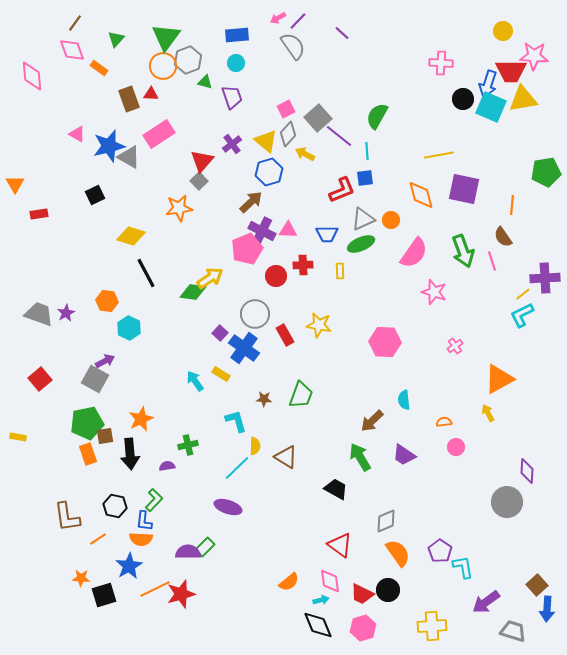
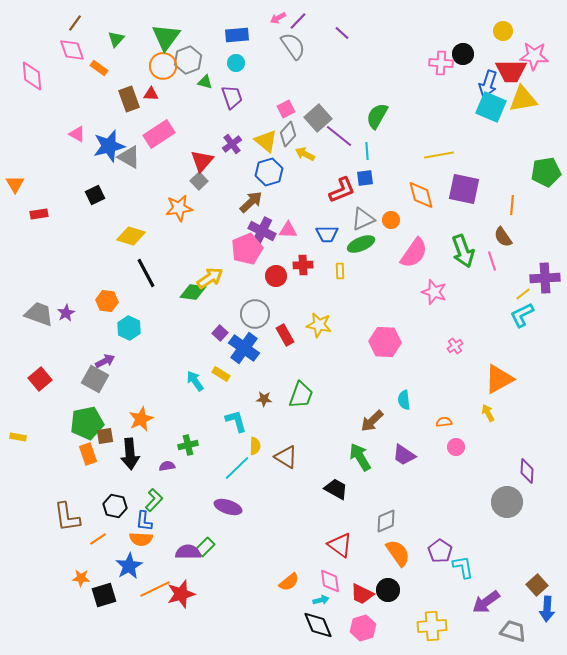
black circle at (463, 99): moved 45 px up
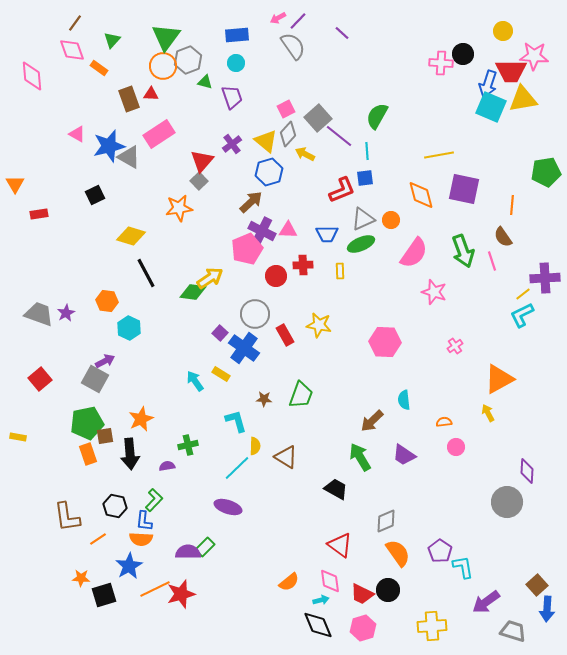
green triangle at (116, 39): moved 4 px left, 1 px down
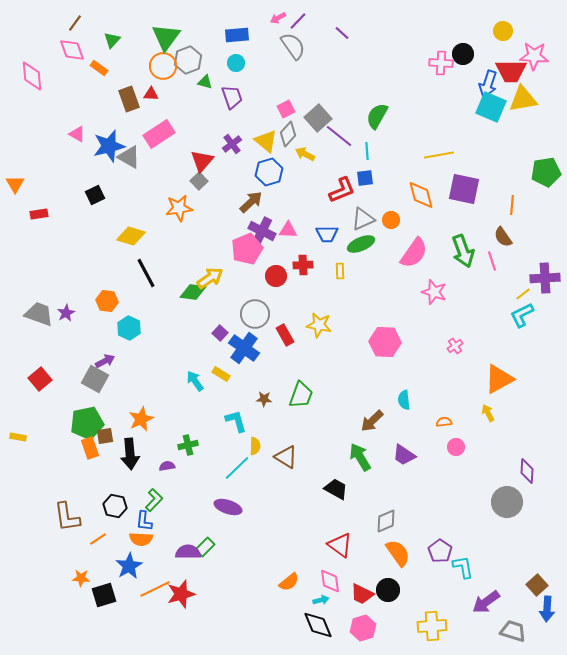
orange rectangle at (88, 454): moved 2 px right, 6 px up
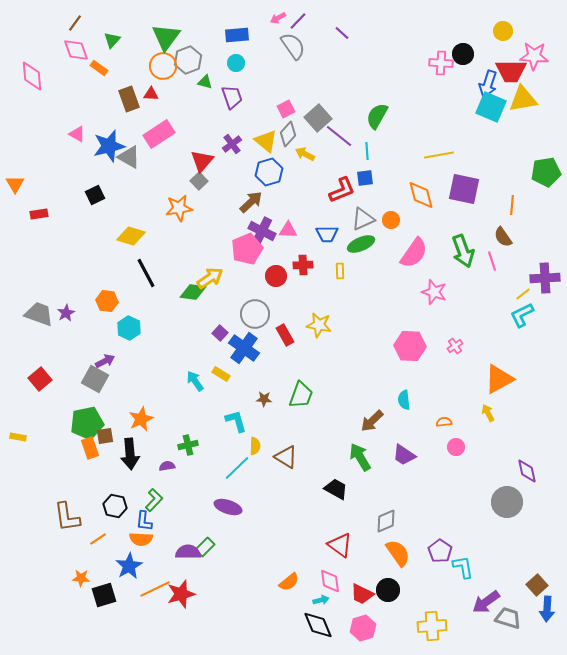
pink diamond at (72, 50): moved 4 px right
pink hexagon at (385, 342): moved 25 px right, 4 px down
purple diamond at (527, 471): rotated 15 degrees counterclockwise
gray trapezoid at (513, 631): moved 5 px left, 13 px up
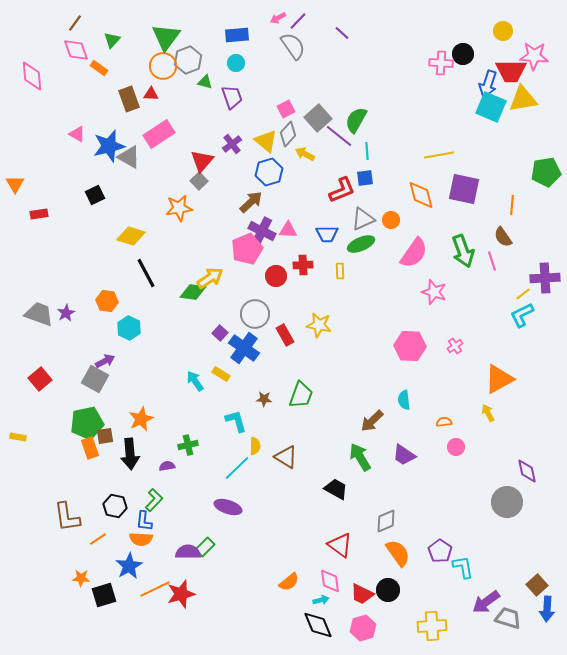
green semicircle at (377, 116): moved 21 px left, 4 px down
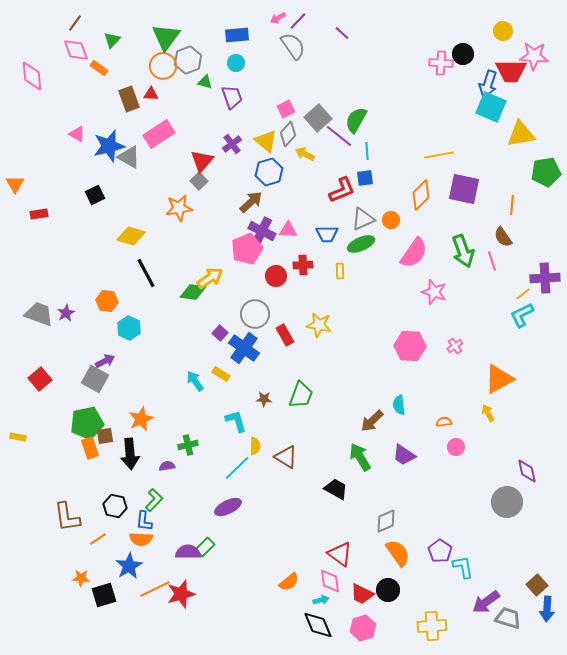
yellow triangle at (523, 99): moved 2 px left, 35 px down
orange diamond at (421, 195): rotated 60 degrees clockwise
cyan semicircle at (404, 400): moved 5 px left, 5 px down
purple ellipse at (228, 507): rotated 44 degrees counterclockwise
red triangle at (340, 545): moved 9 px down
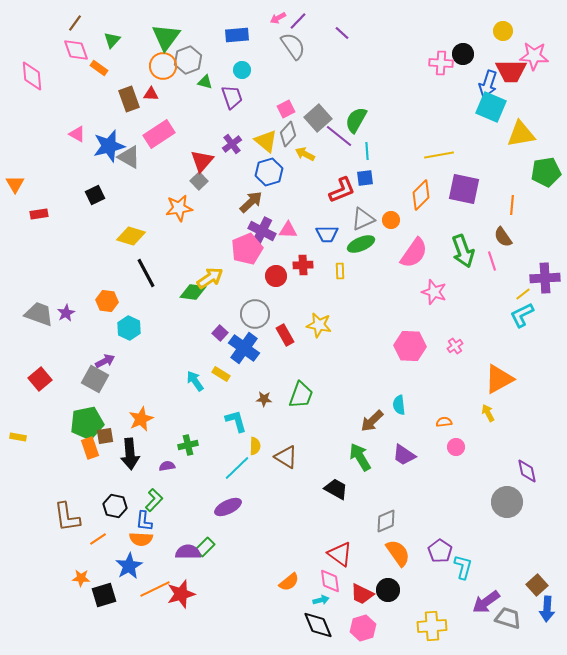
cyan circle at (236, 63): moved 6 px right, 7 px down
cyan L-shape at (463, 567): rotated 25 degrees clockwise
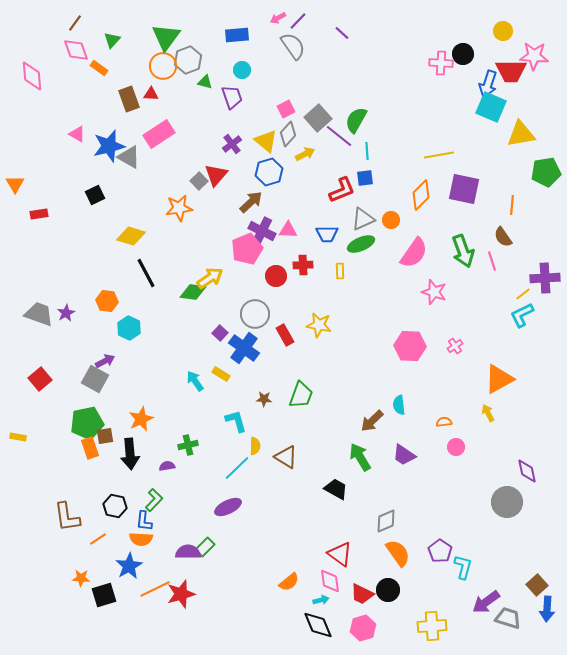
yellow arrow at (305, 154): rotated 126 degrees clockwise
red triangle at (202, 161): moved 14 px right, 14 px down
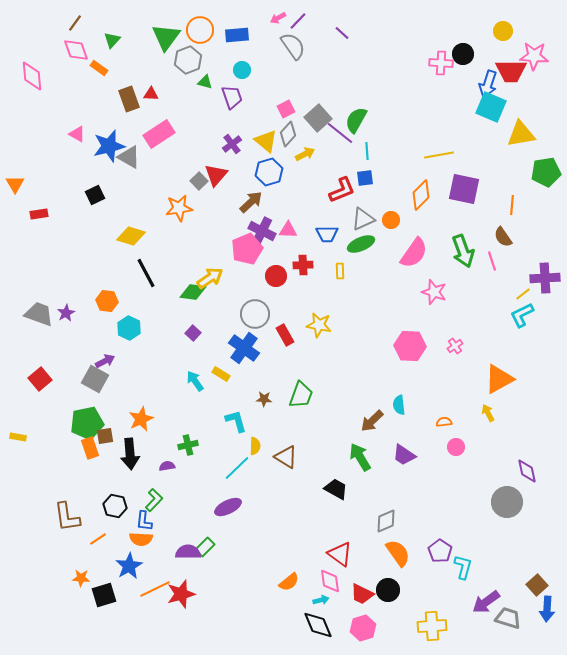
orange circle at (163, 66): moved 37 px right, 36 px up
purple line at (339, 136): moved 1 px right, 3 px up
purple square at (220, 333): moved 27 px left
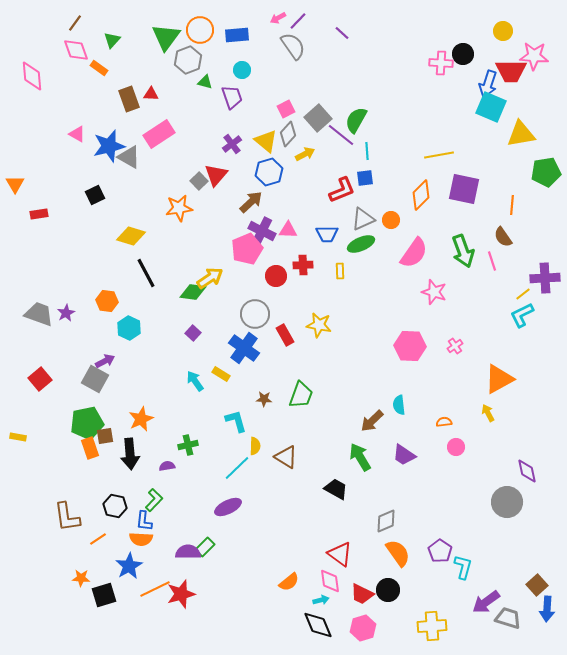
purple line at (340, 133): moved 1 px right, 2 px down
